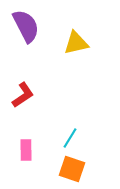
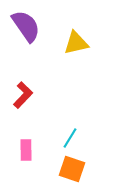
purple semicircle: rotated 8 degrees counterclockwise
red L-shape: rotated 12 degrees counterclockwise
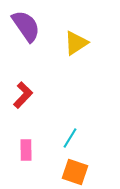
yellow triangle: rotated 20 degrees counterclockwise
orange square: moved 3 px right, 3 px down
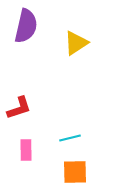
purple semicircle: rotated 48 degrees clockwise
red L-shape: moved 4 px left, 13 px down; rotated 28 degrees clockwise
cyan line: rotated 45 degrees clockwise
orange square: rotated 20 degrees counterclockwise
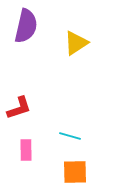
cyan line: moved 2 px up; rotated 30 degrees clockwise
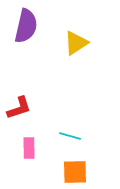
pink rectangle: moved 3 px right, 2 px up
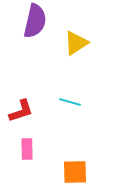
purple semicircle: moved 9 px right, 5 px up
red L-shape: moved 2 px right, 3 px down
cyan line: moved 34 px up
pink rectangle: moved 2 px left, 1 px down
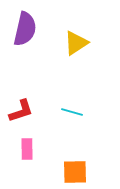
purple semicircle: moved 10 px left, 8 px down
cyan line: moved 2 px right, 10 px down
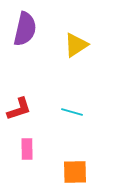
yellow triangle: moved 2 px down
red L-shape: moved 2 px left, 2 px up
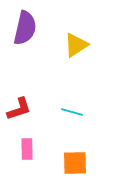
purple semicircle: moved 1 px up
orange square: moved 9 px up
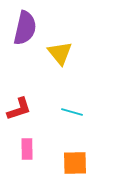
yellow triangle: moved 16 px left, 8 px down; rotated 36 degrees counterclockwise
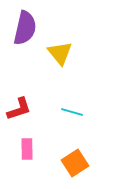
orange square: rotated 32 degrees counterclockwise
